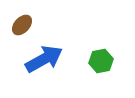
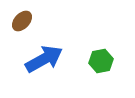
brown ellipse: moved 4 px up
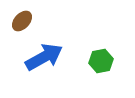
blue arrow: moved 2 px up
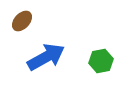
blue arrow: moved 2 px right
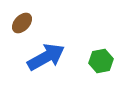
brown ellipse: moved 2 px down
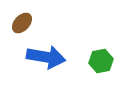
blue arrow: rotated 39 degrees clockwise
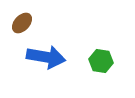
green hexagon: rotated 20 degrees clockwise
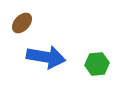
green hexagon: moved 4 px left, 3 px down; rotated 15 degrees counterclockwise
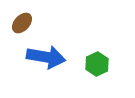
green hexagon: rotated 20 degrees counterclockwise
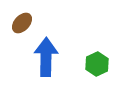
blue arrow: rotated 99 degrees counterclockwise
